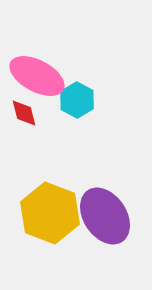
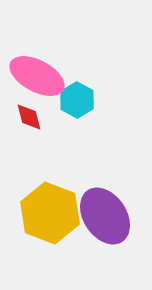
red diamond: moved 5 px right, 4 px down
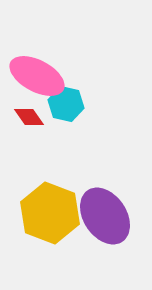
cyan hexagon: moved 11 px left, 4 px down; rotated 16 degrees counterclockwise
red diamond: rotated 20 degrees counterclockwise
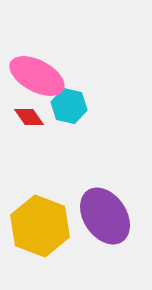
cyan hexagon: moved 3 px right, 2 px down
yellow hexagon: moved 10 px left, 13 px down
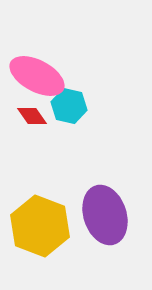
red diamond: moved 3 px right, 1 px up
purple ellipse: moved 1 px up; rotated 16 degrees clockwise
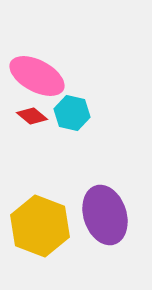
cyan hexagon: moved 3 px right, 7 px down
red diamond: rotated 16 degrees counterclockwise
